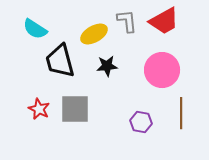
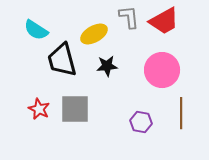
gray L-shape: moved 2 px right, 4 px up
cyan semicircle: moved 1 px right, 1 px down
black trapezoid: moved 2 px right, 1 px up
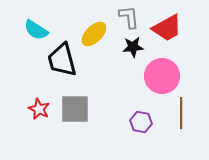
red trapezoid: moved 3 px right, 7 px down
yellow ellipse: rotated 16 degrees counterclockwise
black star: moved 26 px right, 19 px up
pink circle: moved 6 px down
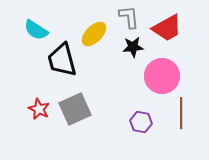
gray square: rotated 24 degrees counterclockwise
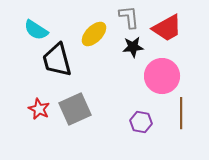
black trapezoid: moved 5 px left
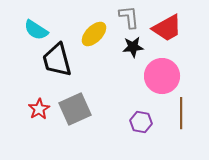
red star: rotated 15 degrees clockwise
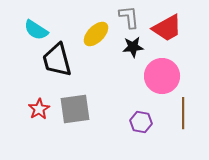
yellow ellipse: moved 2 px right
gray square: rotated 16 degrees clockwise
brown line: moved 2 px right
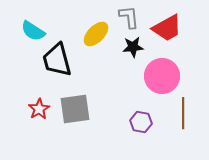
cyan semicircle: moved 3 px left, 1 px down
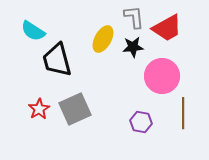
gray L-shape: moved 5 px right
yellow ellipse: moved 7 px right, 5 px down; rotated 16 degrees counterclockwise
gray square: rotated 16 degrees counterclockwise
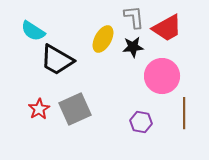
black trapezoid: rotated 45 degrees counterclockwise
brown line: moved 1 px right
